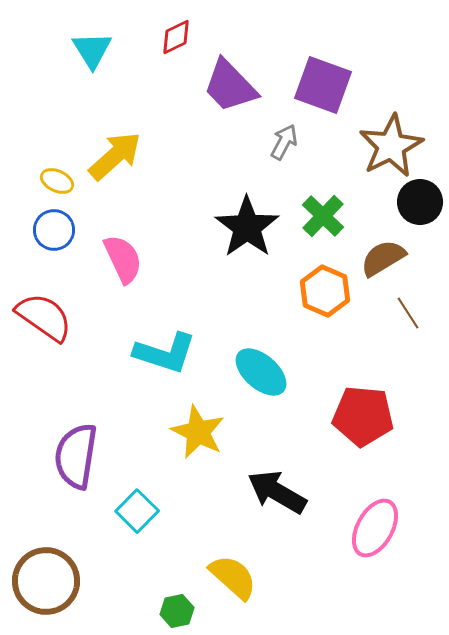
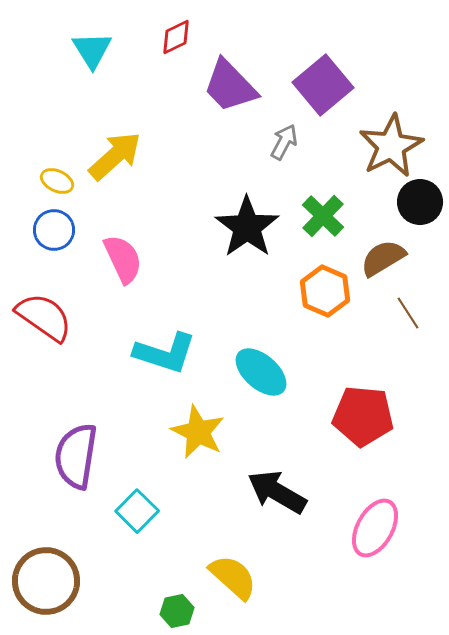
purple square: rotated 30 degrees clockwise
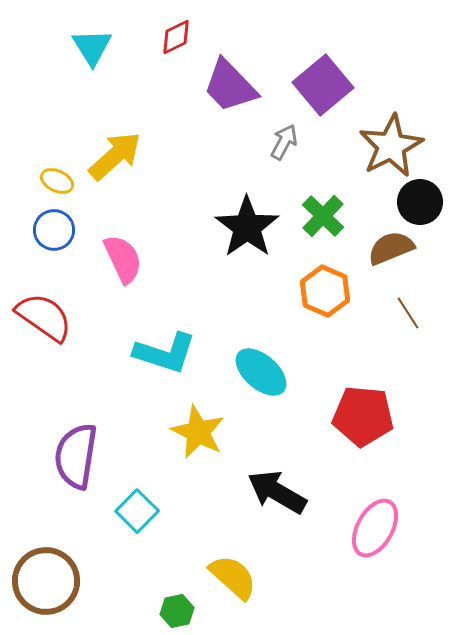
cyan triangle: moved 3 px up
brown semicircle: moved 8 px right, 10 px up; rotated 9 degrees clockwise
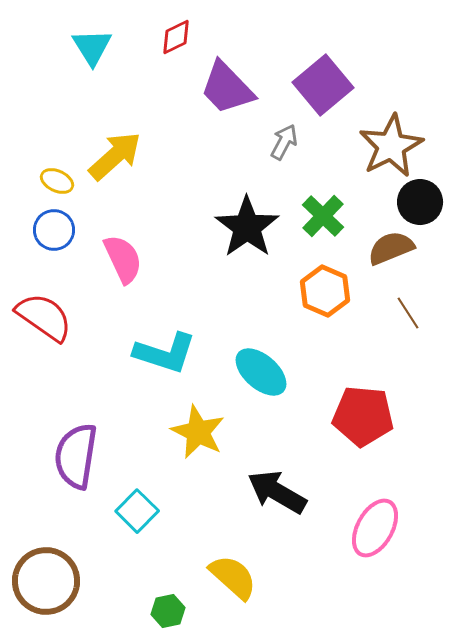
purple trapezoid: moved 3 px left, 2 px down
green hexagon: moved 9 px left
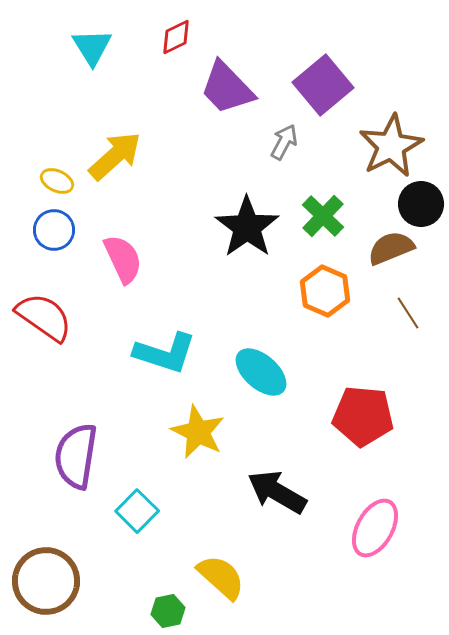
black circle: moved 1 px right, 2 px down
yellow semicircle: moved 12 px left
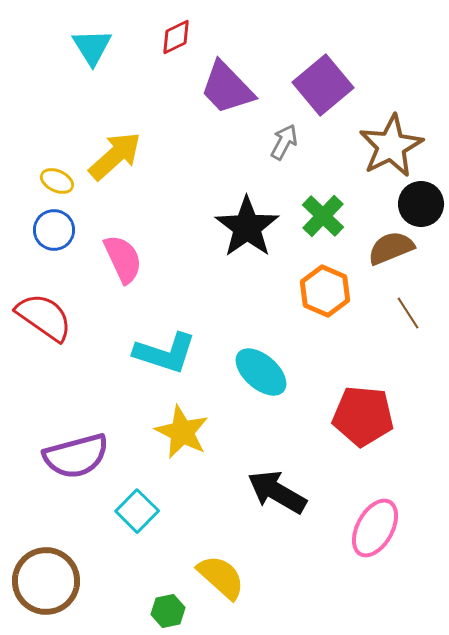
yellow star: moved 16 px left
purple semicircle: rotated 114 degrees counterclockwise
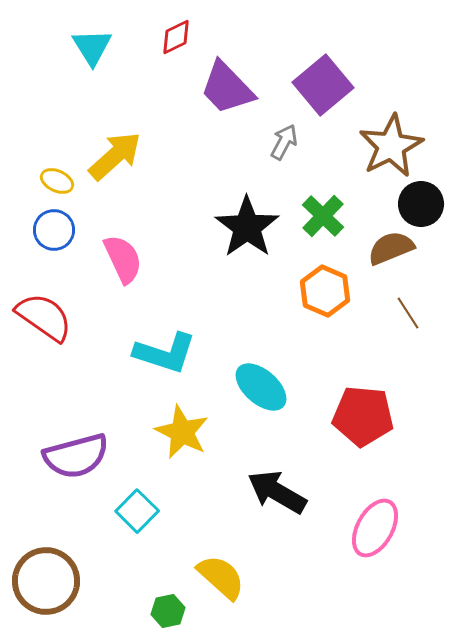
cyan ellipse: moved 15 px down
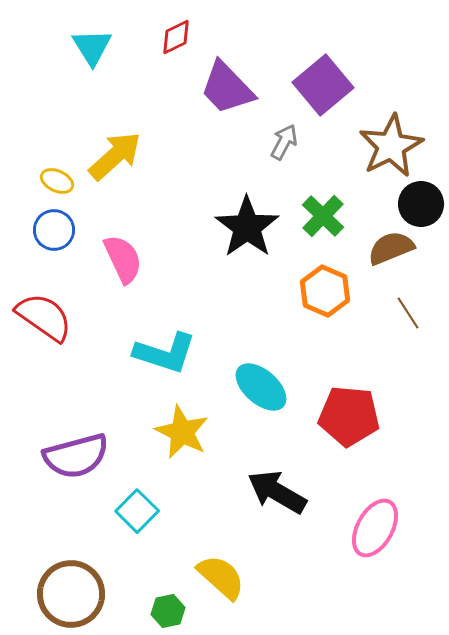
red pentagon: moved 14 px left
brown circle: moved 25 px right, 13 px down
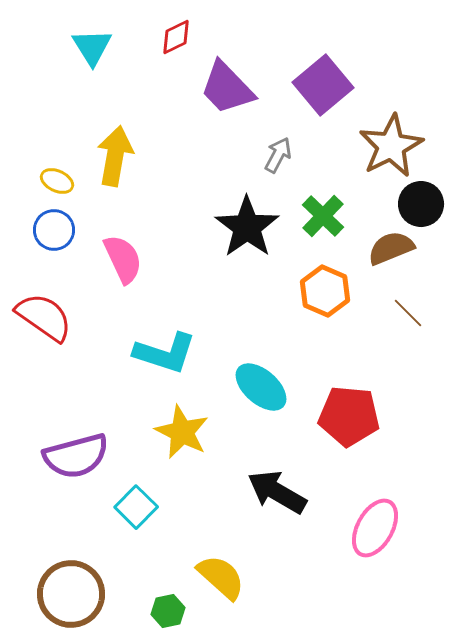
gray arrow: moved 6 px left, 13 px down
yellow arrow: rotated 38 degrees counterclockwise
brown line: rotated 12 degrees counterclockwise
cyan square: moved 1 px left, 4 px up
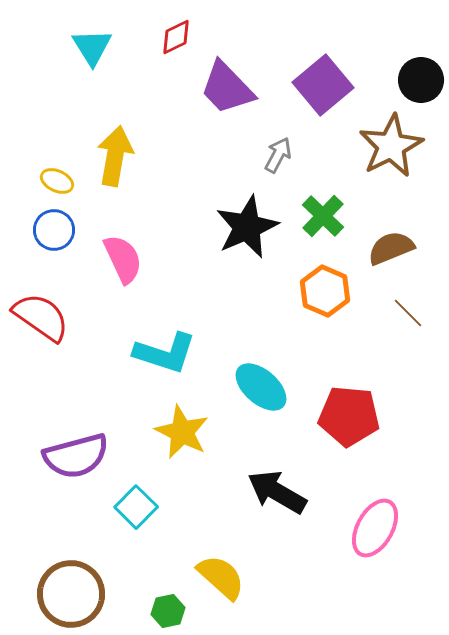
black circle: moved 124 px up
black star: rotated 12 degrees clockwise
red semicircle: moved 3 px left
